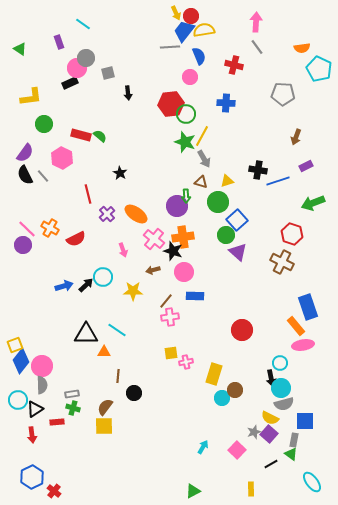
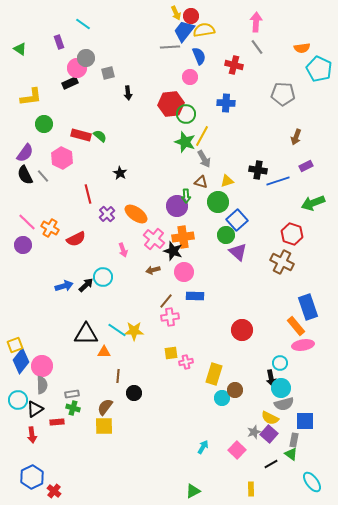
pink line at (27, 229): moved 7 px up
yellow star at (133, 291): moved 1 px right, 40 px down
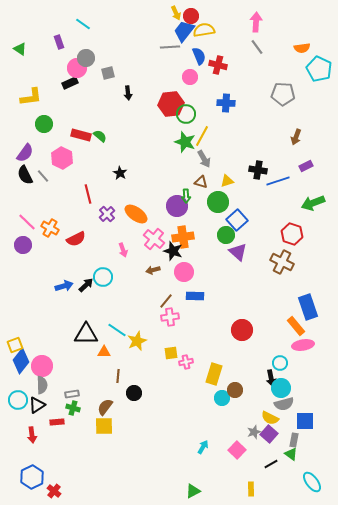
red cross at (234, 65): moved 16 px left
yellow star at (134, 331): moved 3 px right, 10 px down; rotated 24 degrees counterclockwise
black triangle at (35, 409): moved 2 px right, 4 px up
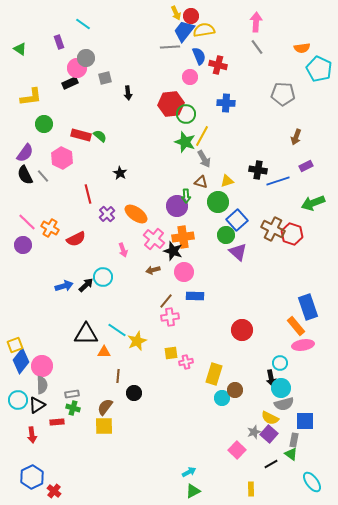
gray square at (108, 73): moved 3 px left, 5 px down
brown cross at (282, 262): moved 9 px left, 33 px up
cyan arrow at (203, 447): moved 14 px left, 25 px down; rotated 32 degrees clockwise
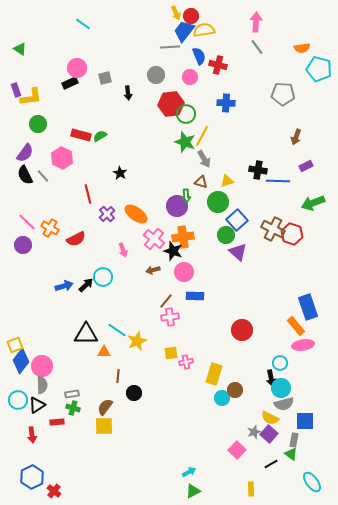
purple rectangle at (59, 42): moved 43 px left, 48 px down
gray circle at (86, 58): moved 70 px right, 17 px down
cyan pentagon at (319, 69): rotated 10 degrees counterclockwise
green circle at (44, 124): moved 6 px left
green semicircle at (100, 136): rotated 72 degrees counterclockwise
blue line at (278, 181): rotated 20 degrees clockwise
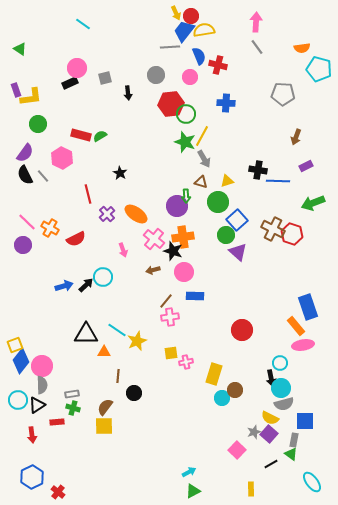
red cross at (54, 491): moved 4 px right, 1 px down
